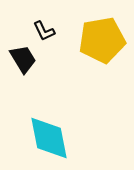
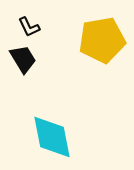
black L-shape: moved 15 px left, 4 px up
cyan diamond: moved 3 px right, 1 px up
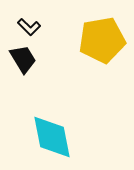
black L-shape: rotated 20 degrees counterclockwise
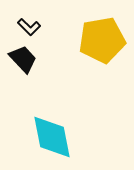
black trapezoid: rotated 12 degrees counterclockwise
